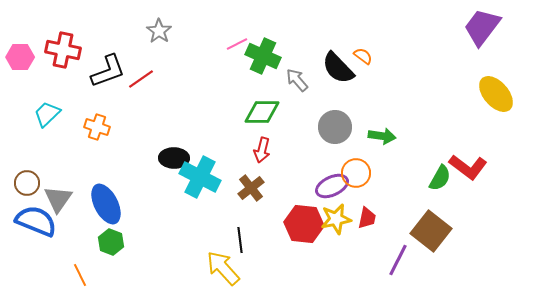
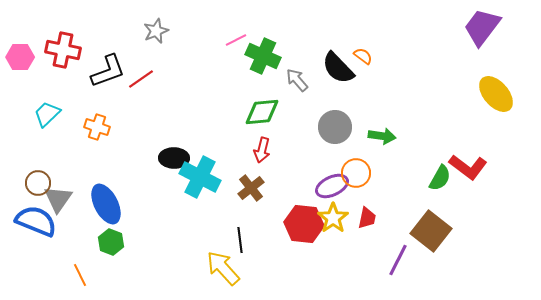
gray star: moved 3 px left; rotated 15 degrees clockwise
pink line: moved 1 px left, 4 px up
green diamond: rotated 6 degrees counterclockwise
brown circle: moved 11 px right
yellow star: moved 3 px left, 1 px up; rotated 24 degrees counterclockwise
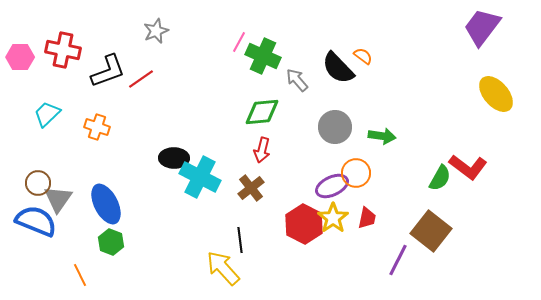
pink line: moved 3 px right, 2 px down; rotated 35 degrees counterclockwise
red hexagon: rotated 21 degrees clockwise
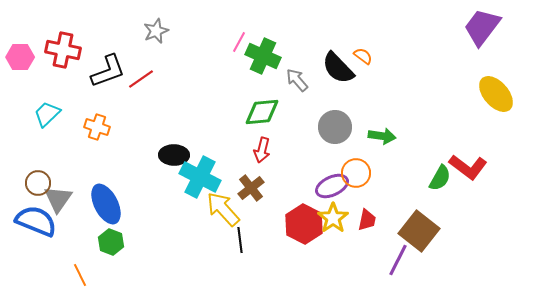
black ellipse: moved 3 px up
red trapezoid: moved 2 px down
brown square: moved 12 px left
yellow arrow: moved 59 px up
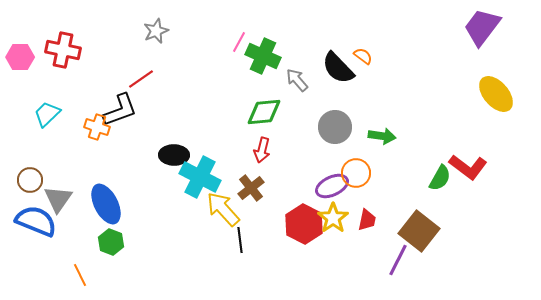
black L-shape: moved 12 px right, 39 px down
green diamond: moved 2 px right
brown circle: moved 8 px left, 3 px up
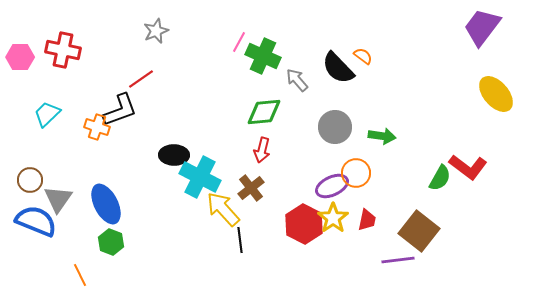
purple line: rotated 56 degrees clockwise
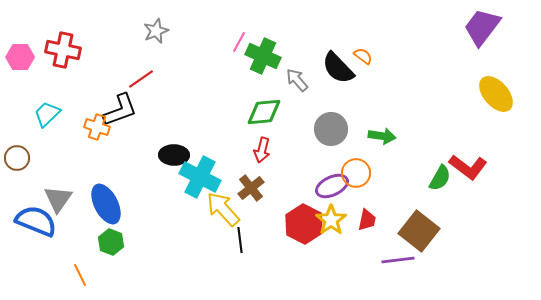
gray circle: moved 4 px left, 2 px down
brown circle: moved 13 px left, 22 px up
yellow star: moved 2 px left, 2 px down
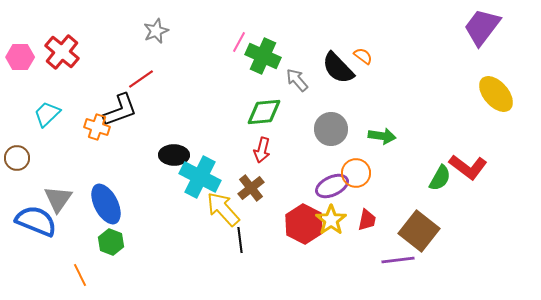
red cross: moved 1 px left, 2 px down; rotated 28 degrees clockwise
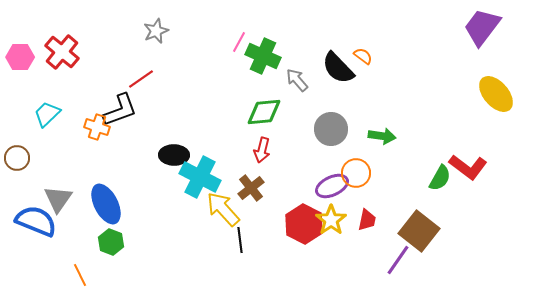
purple line: rotated 48 degrees counterclockwise
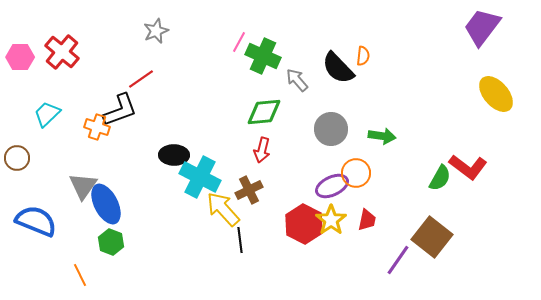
orange semicircle: rotated 60 degrees clockwise
brown cross: moved 2 px left, 2 px down; rotated 12 degrees clockwise
gray triangle: moved 25 px right, 13 px up
brown square: moved 13 px right, 6 px down
